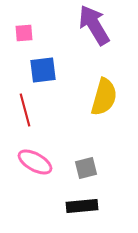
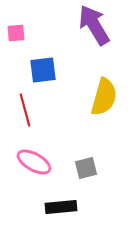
pink square: moved 8 px left
pink ellipse: moved 1 px left
black rectangle: moved 21 px left, 1 px down
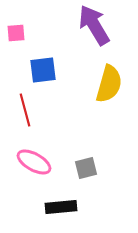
yellow semicircle: moved 5 px right, 13 px up
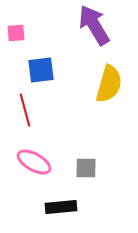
blue square: moved 2 px left
gray square: rotated 15 degrees clockwise
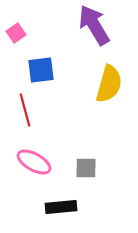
pink square: rotated 30 degrees counterclockwise
